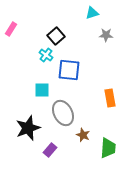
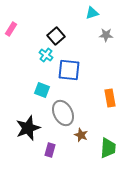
cyan square: rotated 21 degrees clockwise
brown star: moved 2 px left
purple rectangle: rotated 24 degrees counterclockwise
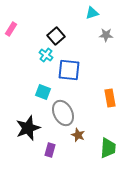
cyan square: moved 1 px right, 2 px down
brown star: moved 3 px left
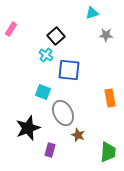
green trapezoid: moved 4 px down
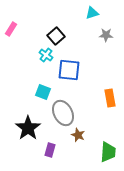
black star: rotated 15 degrees counterclockwise
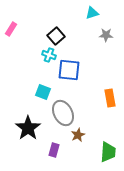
cyan cross: moved 3 px right; rotated 16 degrees counterclockwise
brown star: rotated 24 degrees clockwise
purple rectangle: moved 4 px right
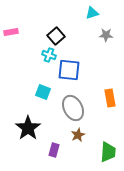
pink rectangle: moved 3 px down; rotated 48 degrees clockwise
gray ellipse: moved 10 px right, 5 px up
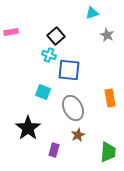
gray star: moved 1 px right; rotated 24 degrees clockwise
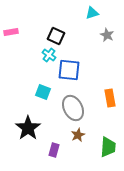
black square: rotated 24 degrees counterclockwise
cyan cross: rotated 16 degrees clockwise
green trapezoid: moved 5 px up
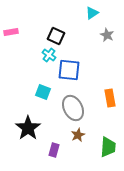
cyan triangle: rotated 16 degrees counterclockwise
